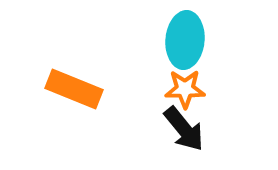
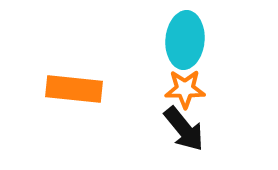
orange rectangle: rotated 16 degrees counterclockwise
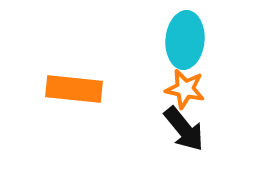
orange star: rotated 12 degrees clockwise
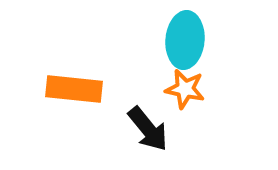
black arrow: moved 36 px left
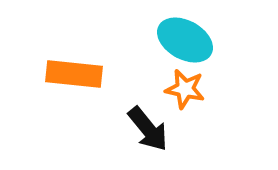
cyan ellipse: rotated 66 degrees counterclockwise
orange rectangle: moved 15 px up
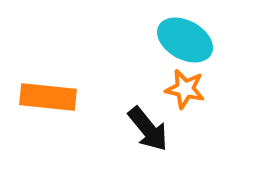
orange rectangle: moved 26 px left, 23 px down
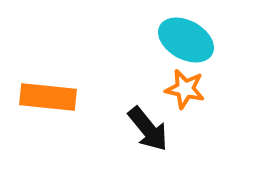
cyan ellipse: moved 1 px right
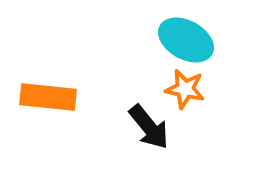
black arrow: moved 1 px right, 2 px up
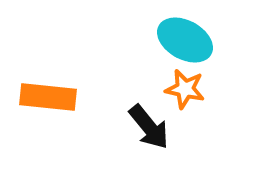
cyan ellipse: moved 1 px left
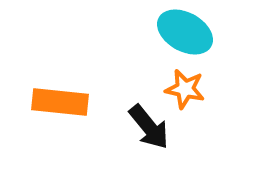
cyan ellipse: moved 8 px up
orange rectangle: moved 12 px right, 5 px down
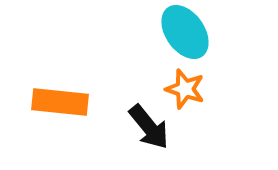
cyan ellipse: rotated 26 degrees clockwise
orange star: rotated 6 degrees clockwise
